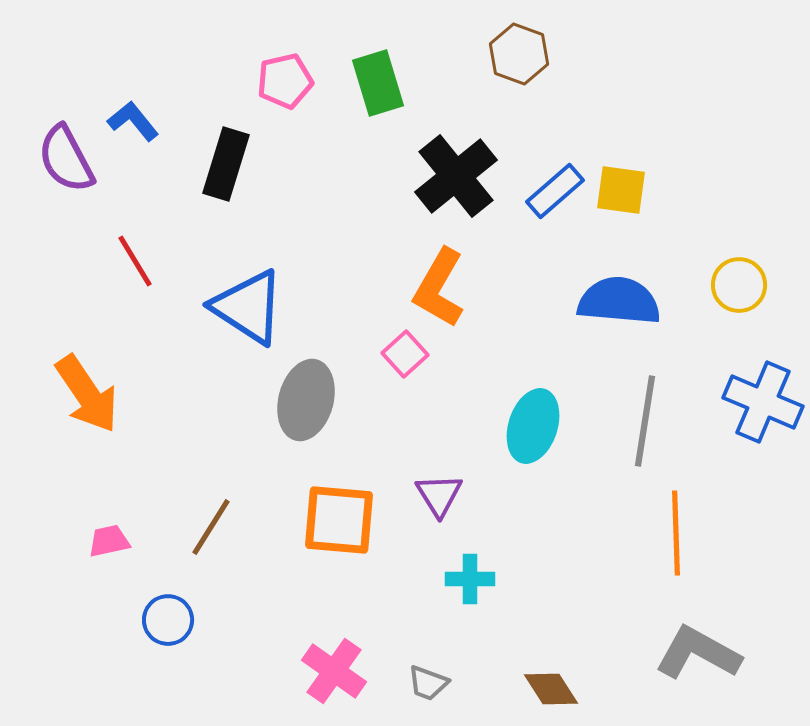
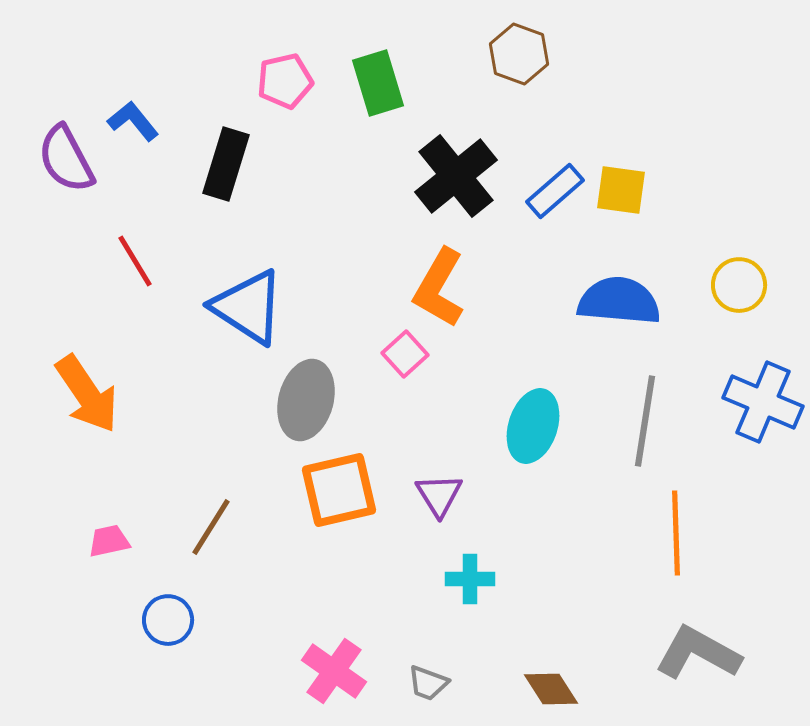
orange square: moved 30 px up; rotated 18 degrees counterclockwise
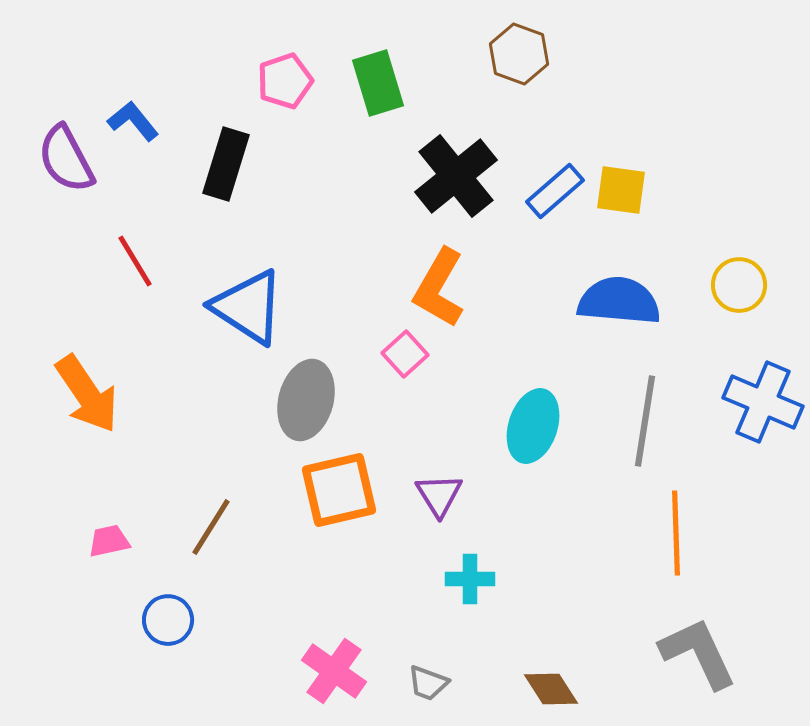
pink pentagon: rotated 6 degrees counterclockwise
gray L-shape: rotated 36 degrees clockwise
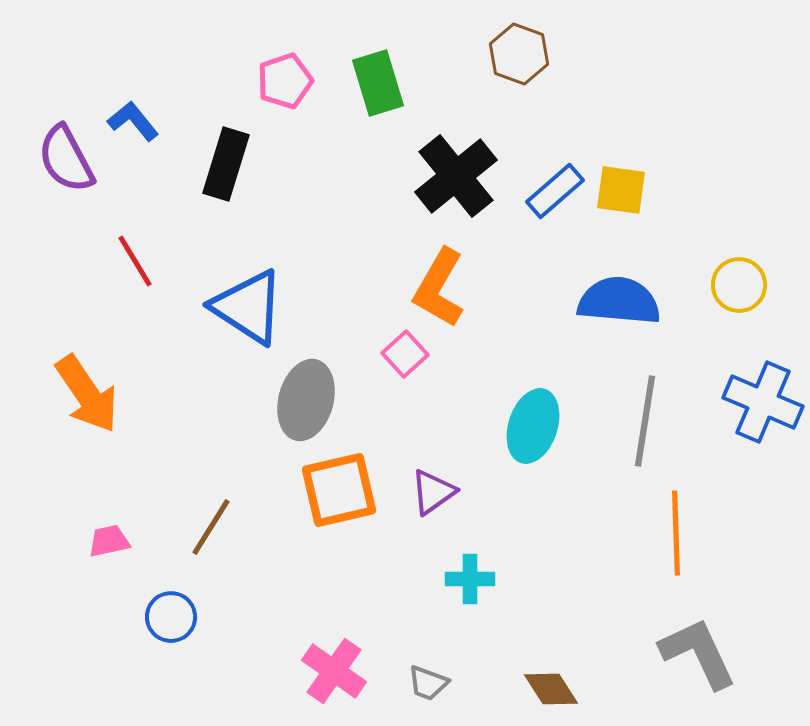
purple triangle: moved 6 px left, 3 px up; rotated 27 degrees clockwise
blue circle: moved 3 px right, 3 px up
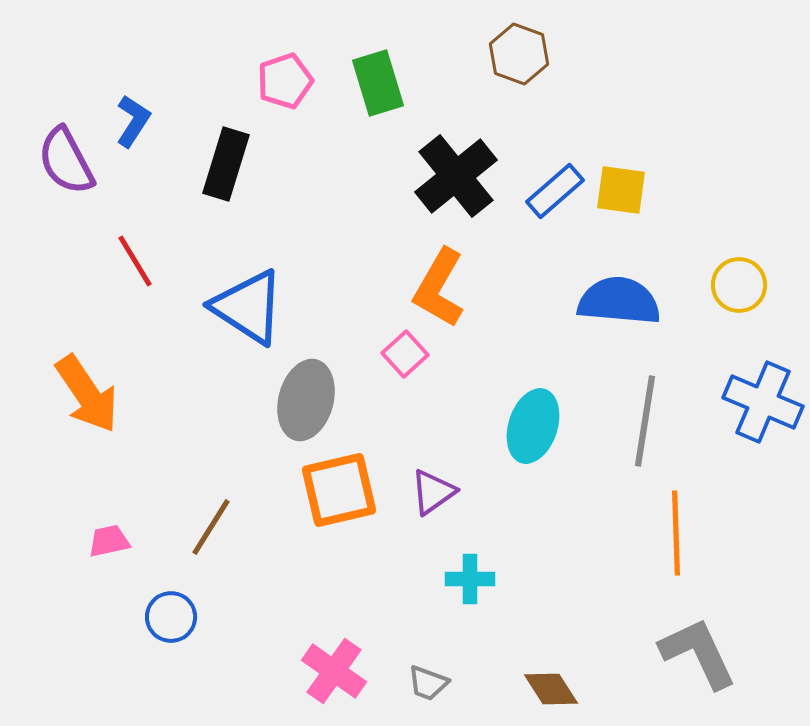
blue L-shape: rotated 72 degrees clockwise
purple semicircle: moved 2 px down
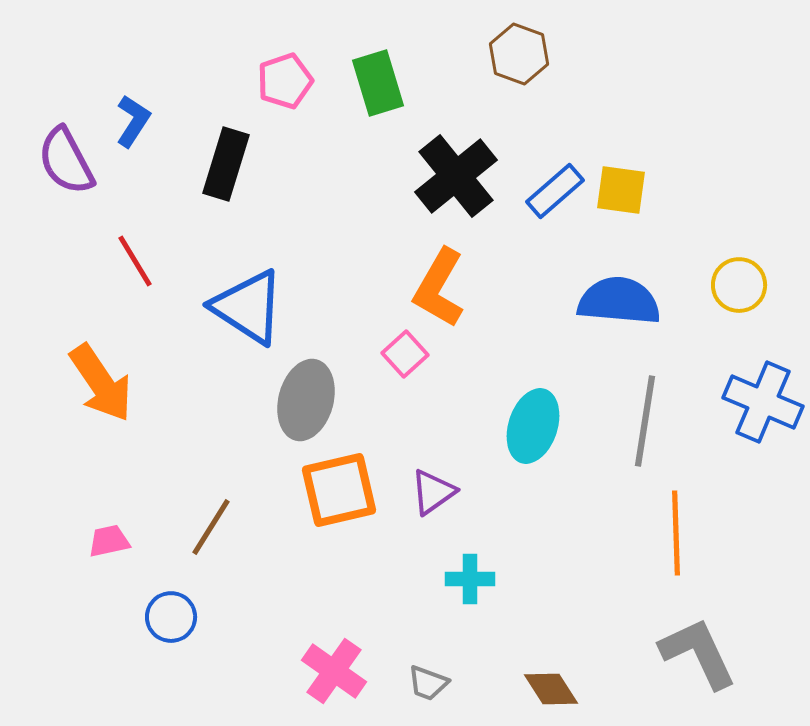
orange arrow: moved 14 px right, 11 px up
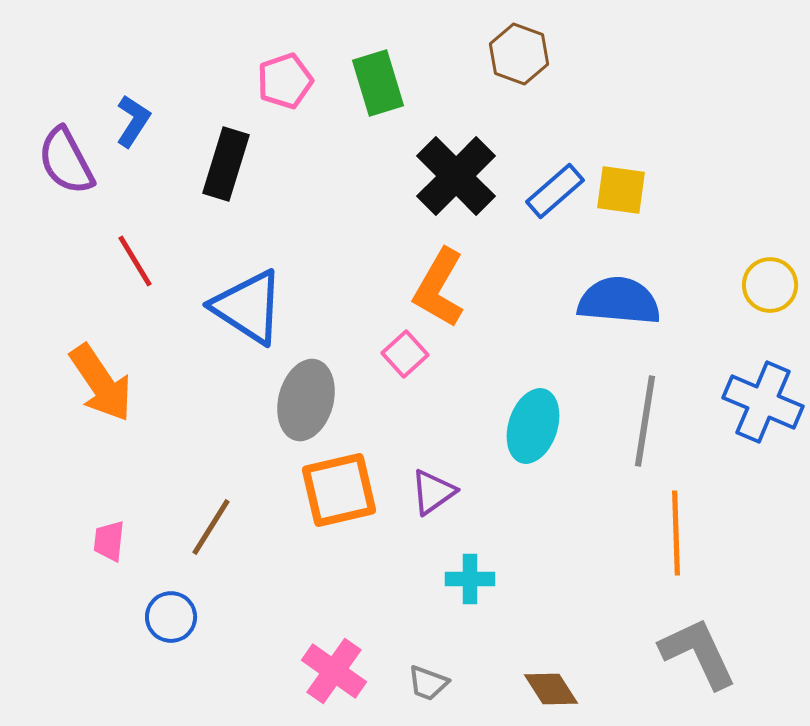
black cross: rotated 6 degrees counterclockwise
yellow circle: moved 31 px right
pink trapezoid: rotated 72 degrees counterclockwise
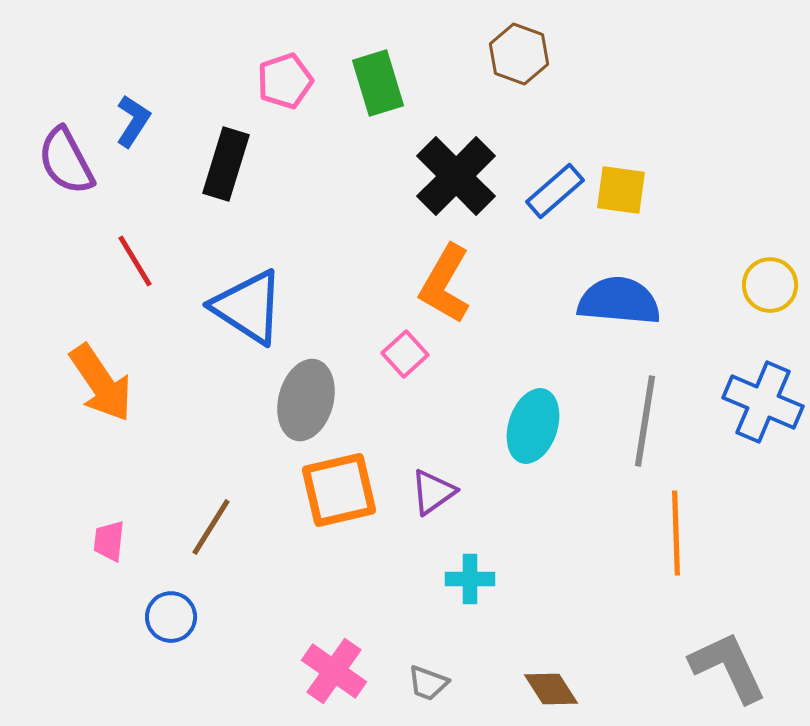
orange L-shape: moved 6 px right, 4 px up
gray L-shape: moved 30 px right, 14 px down
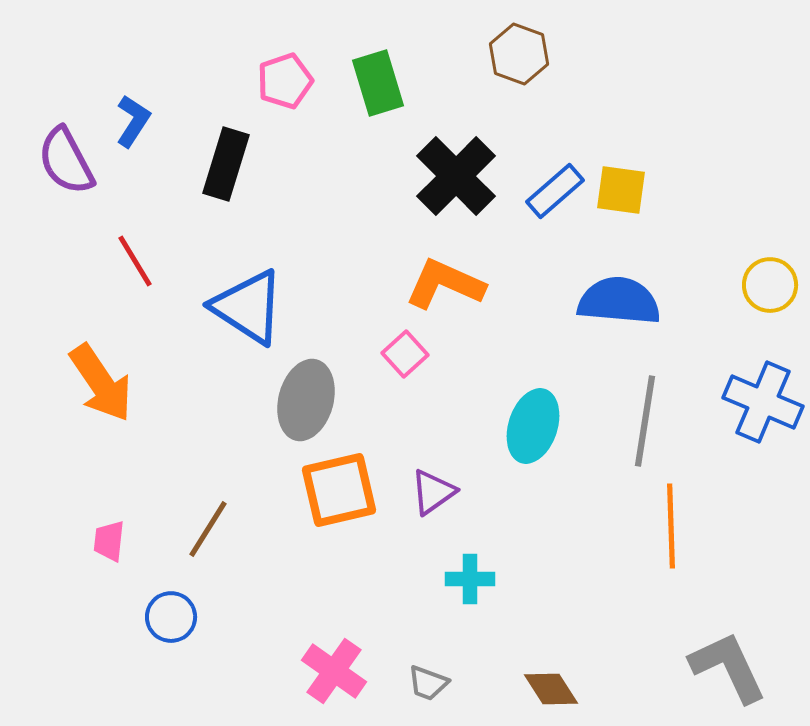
orange L-shape: rotated 84 degrees clockwise
brown line: moved 3 px left, 2 px down
orange line: moved 5 px left, 7 px up
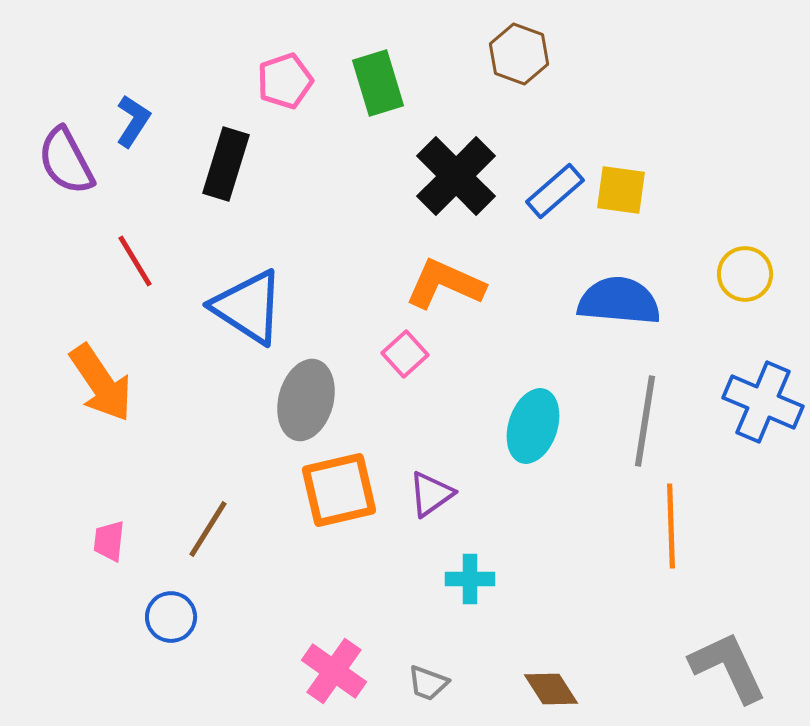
yellow circle: moved 25 px left, 11 px up
purple triangle: moved 2 px left, 2 px down
